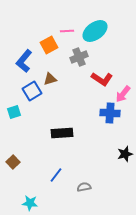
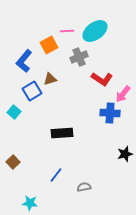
cyan square: rotated 32 degrees counterclockwise
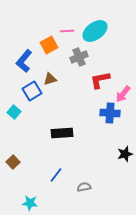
red L-shape: moved 2 px left, 1 px down; rotated 135 degrees clockwise
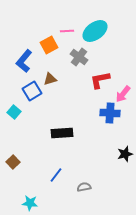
gray cross: rotated 30 degrees counterclockwise
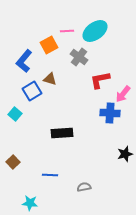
brown triangle: rotated 32 degrees clockwise
cyan square: moved 1 px right, 2 px down
blue line: moved 6 px left; rotated 56 degrees clockwise
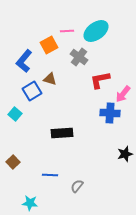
cyan ellipse: moved 1 px right
gray semicircle: moved 7 px left, 1 px up; rotated 40 degrees counterclockwise
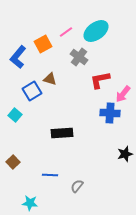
pink line: moved 1 px left, 1 px down; rotated 32 degrees counterclockwise
orange square: moved 6 px left, 1 px up
blue L-shape: moved 6 px left, 4 px up
cyan square: moved 1 px down
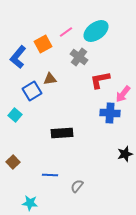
brown triangle: rotated 24 degrees counterclockwise
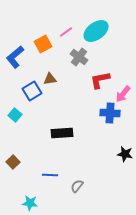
blue L-shape: moved 3 px left; rotated 10 degrees clockwise
black star: rotated 28 degrees clockwise
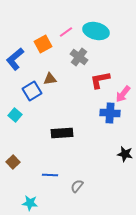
cyan ellipse: rotated 50 degrees clockwise
blue L-shape: moved 2 px down
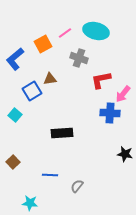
pink line: moved 1 px left, 1 px down
gray cross: moved 1 px down; rotated 18 degrees counterclockwise
red L-shape: moved 1 px right
